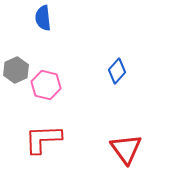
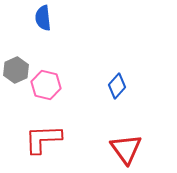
blue diamond: moved 15 px down
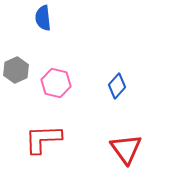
pink hexagon: moved 10 px right, 2 px up
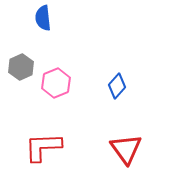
gray hexagon: moved 5 px right, 3 px up
pink hexagon: rotated 24 degrees clockwise
red L-shape: moved 8 px down
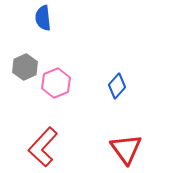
gray hexagon: moved 4 px right
red L-shape: rotated 45 degrees counterclockwise
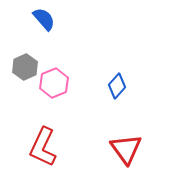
blue semicircle: moved 1 px right, 1 px down; rotated 145 degrees clockwise
pink hexagon: moved 2 px left
red L-shape: rotated 18 degrees counterclockwise
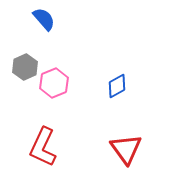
blue diamond: rotated 20 degrees clockwise
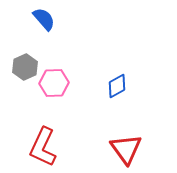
pink hexagon: rotated 20 degrees clockwise
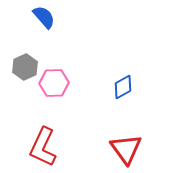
blue semicircle: moved 2 px up
blue diamond: moved 6 px right, 1 px down
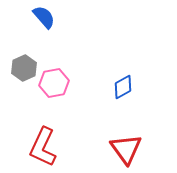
gray hexagon: moved 1 px left, 1 px down
pink hexagon: rotated 8 degrees counterclockwise
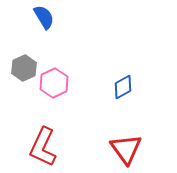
blue semicircle: rotated 10 degrees clockwise
pink hexagon: rotated 16 degrees counterclockwise
